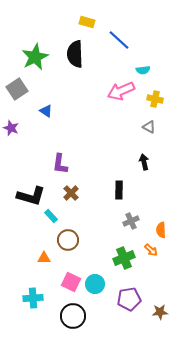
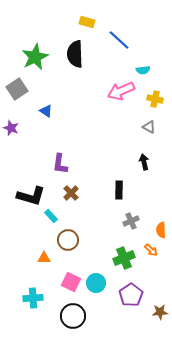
cyan circle: moved 1 px right, 1 px up
purple pentagon: moved 2 px right, 4 px up; rotated 25 degrees counterclockwise
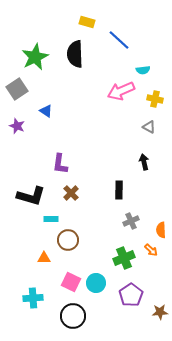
purple star: moved 6 px right, 2 px up
cyan rectangle: moved 3 px down; rotated 48 degrees counterclockwise
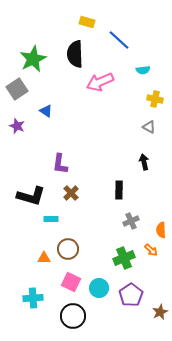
green star: moved 2 px left, 2 px down
pink arrow: moved 21 px left, 9 px up
brown circle: moved 9 px down
cyan circle: moved 3 px right, 5 px down
brown star: rotated 21 degrees counterclockwise
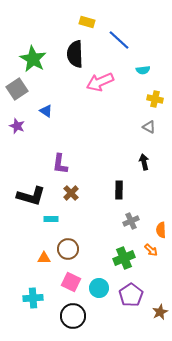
green star: rotated 16 degrees counterclockwise
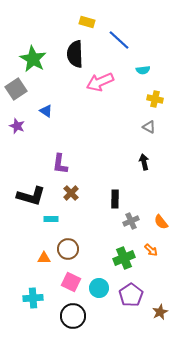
gray square: moved 1 px left
black rectangle: moved 4 px left, 9 px down
orange semicircle: moved 8 px up; rotated 35 degrees counterclockwise
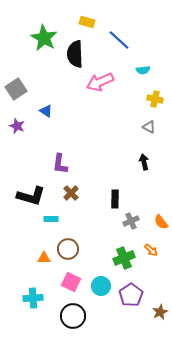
green star: moved 11 px right, 21 px up
cyan circle: moved 2 px right, 2 px up
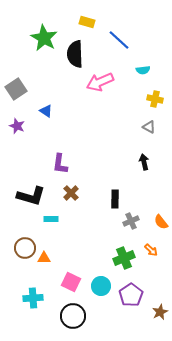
brown circle: moved 43 px left, 1 px up
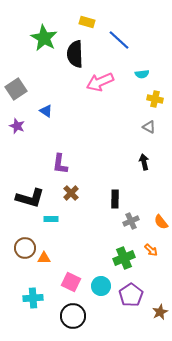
cyan semicircle: moved 1 px left, 4 px down
black L-shape: moved 1 px left, 2 px down
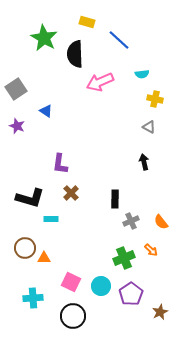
purple pentagon: moved 1 px up
